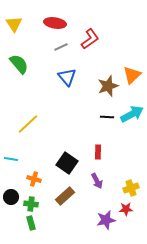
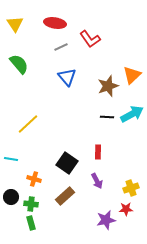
yellow triangle: moved 1 px right
red L-shape: rotated 90 degrees clockwise
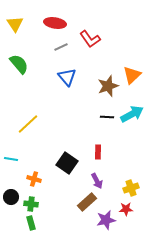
brown rectangle: moved 22 px right, 6 px down
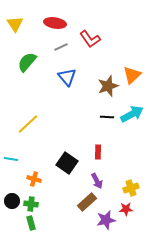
green semicircle: moved 8 px right, 2 px up; rotated 100 degrees counterclockwise
black circle: moved 1 px right, 4 px down
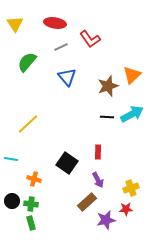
purple arrow: moved 1 px right, 1 px up
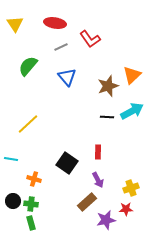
green semicircle: moved 1 px right, 4 px down
cyan arrow: moved 3 px up
black circle: moved 1 px right
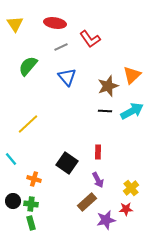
black line: moved 2 px left, 6 px up
cyan line: rotated 40 degrees clockwise
yellow cross: rotated 21 degrees counterclockwise
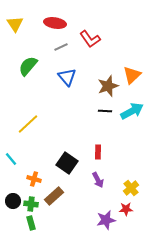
brown rectangle: moved 33 px left, 6 px up
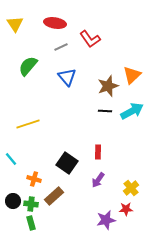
yellow line: rotated 25 degrees clockwise
purple arrow: rotated 63 degrees clockwise
